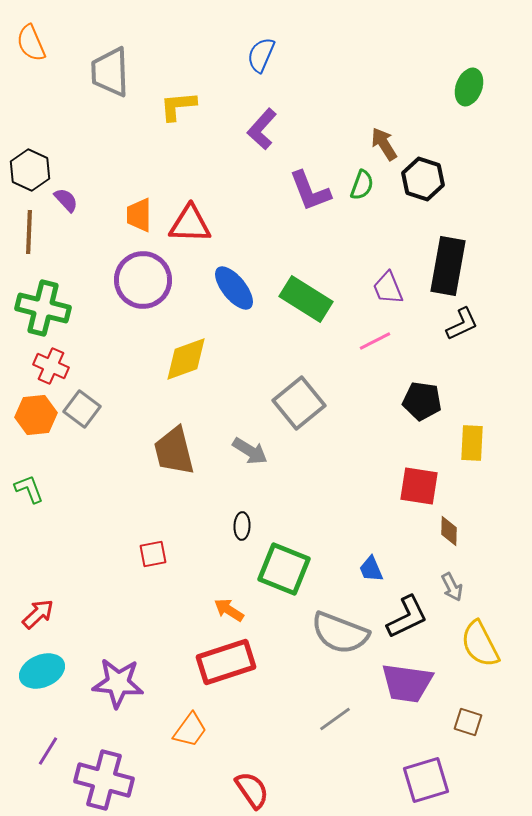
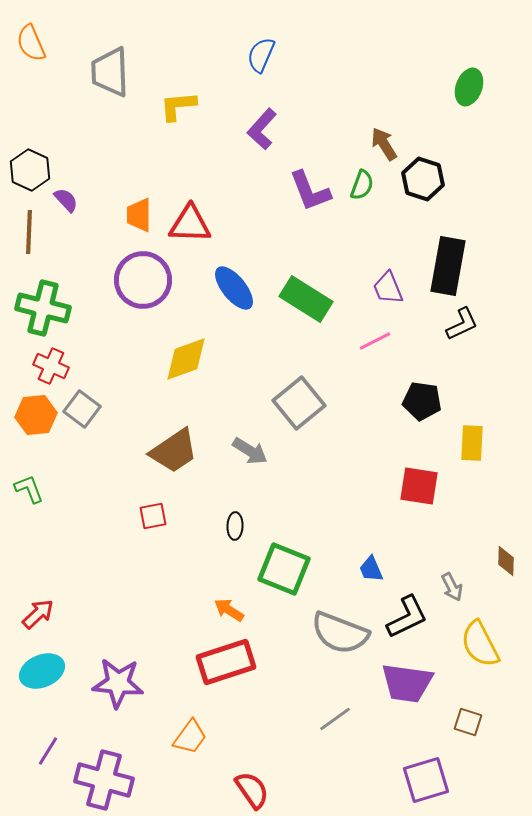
brown trapezoid at (174, 451): rotated 110 degrees counterclockwise
black ellipse at (242, 526): moved 7 px left
brown diamond at (449, 531): moved 57 px right, 30 px down
red square at (153, 554): moved 38 px up
orange trapezoid at (190, 730): moved 7 px down
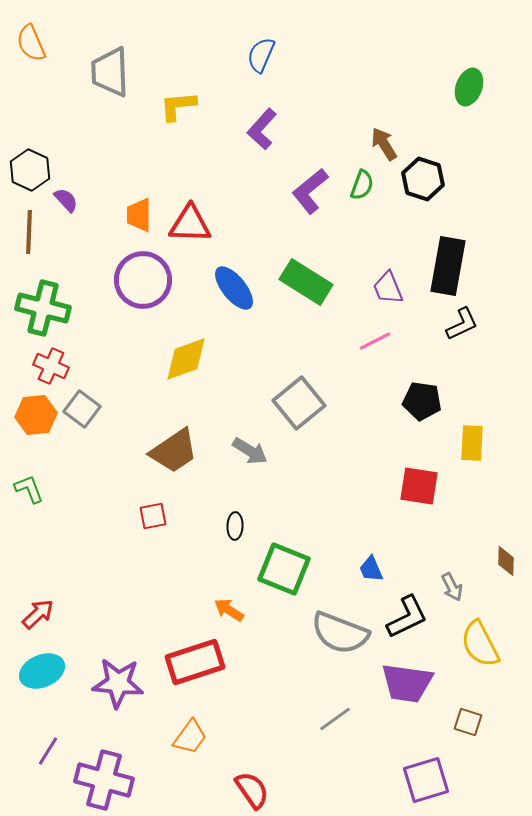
purple L-shape at (310, 191): rotated 72 degrees clockwise
green rectangle at (306, 299): moved 17 px up
red rectangle at (226, 662): moved 31 px left
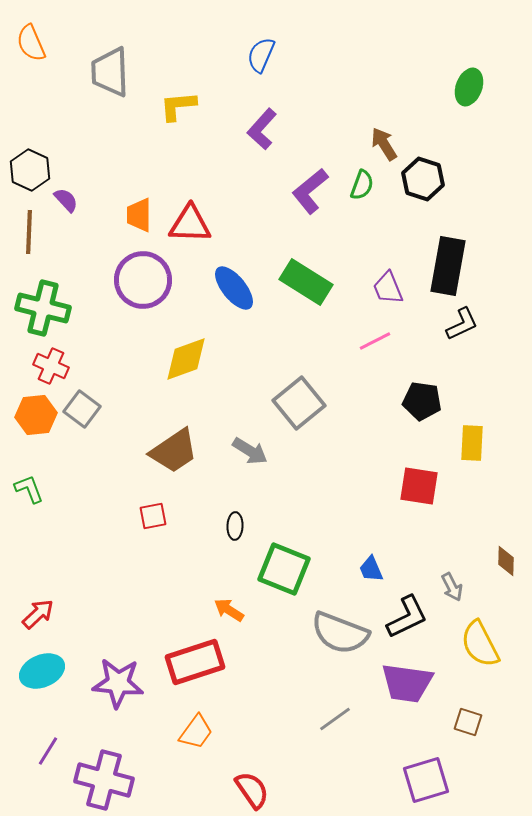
orange trapezoid at (190, 737): moved 6 px right, 5 px up
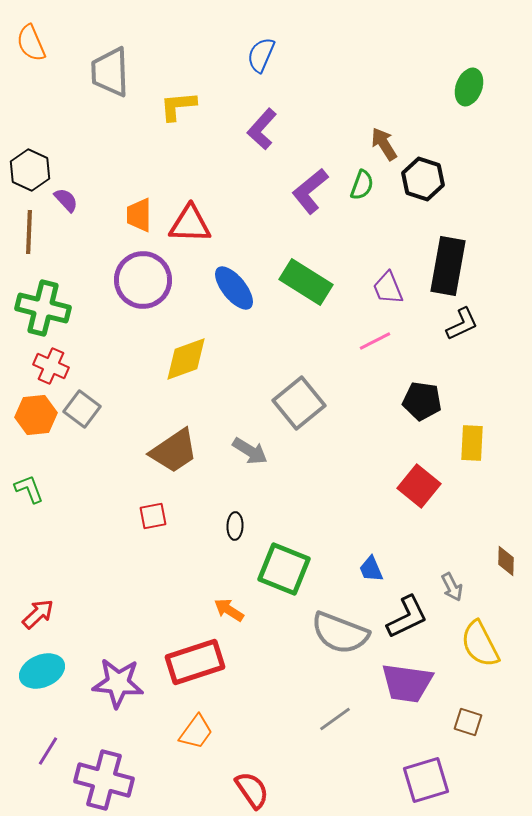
red square at (419, 486): rotated 30 degrees clockwise
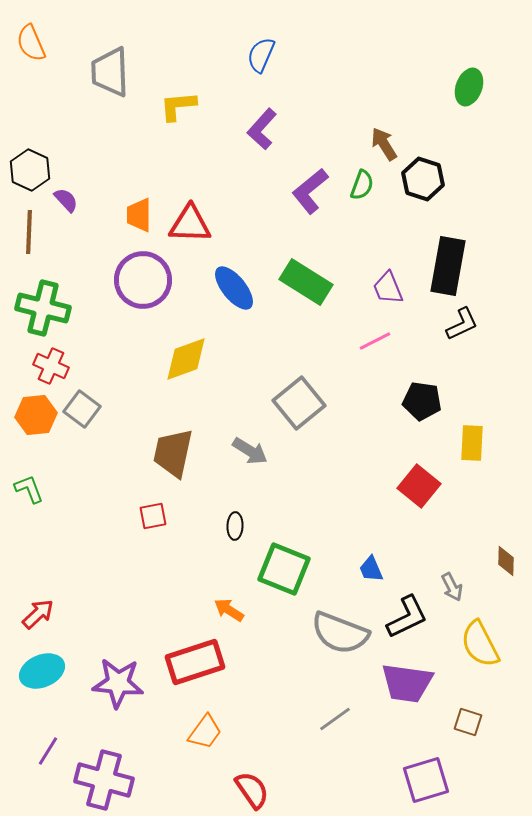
brown trapezoid at (174, 451): moved 1 px left, 2 px down; rotated 136 degrees clockwise
orange trapezoid at (196, 732): moved 9 px right
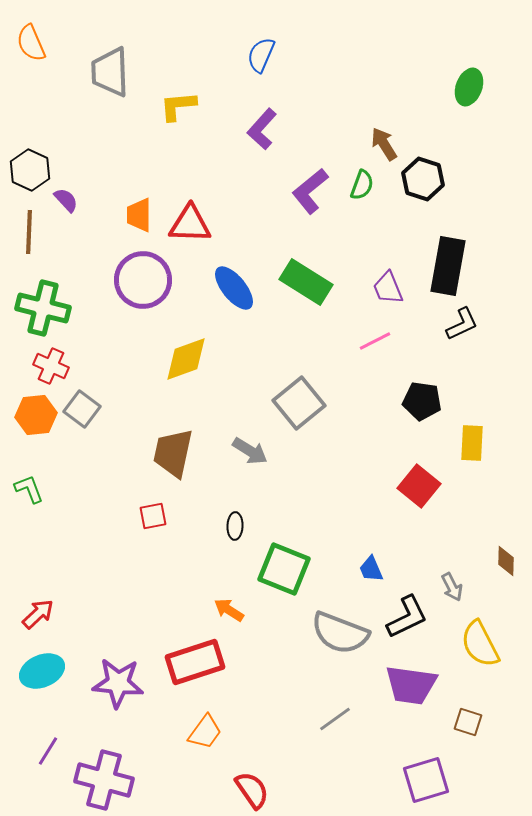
purple trapezoid at (407, 683): moved 4 px right, 2 px down
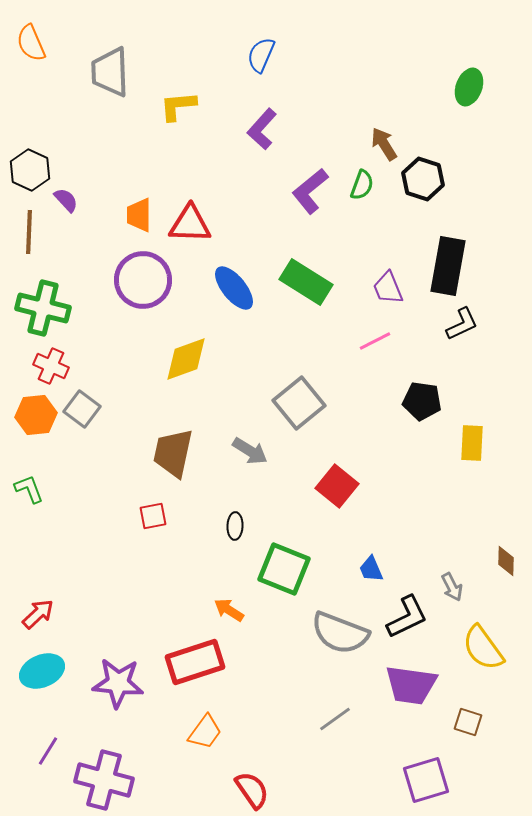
red square at (419, 486): moved 82 px left
yellow semicircle at (480, 644): moved 3 px right, 4 px down; rotated 9 degrees counterclockwise
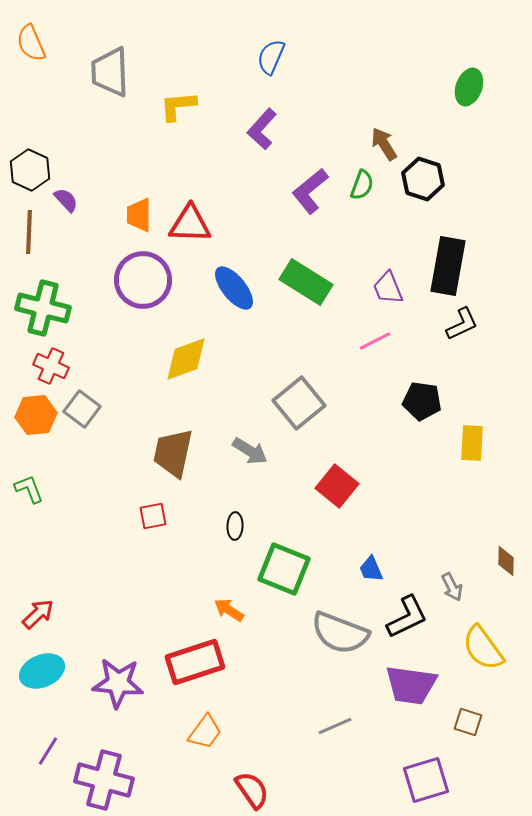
blue semicircle at (261, 55): moved 10 px right, 2 px down
gray line at (335, 719): moved 7 px down; rotated 12 degrees clockwise
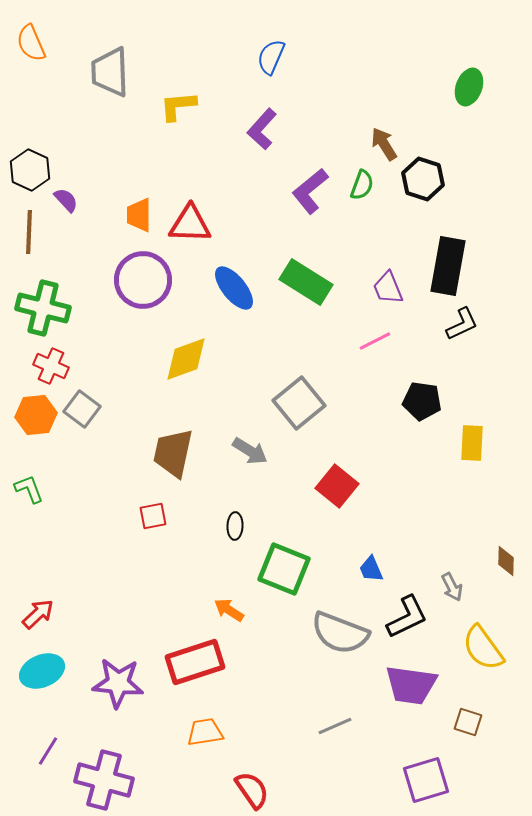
orange trapezoid at (205, 732): rotated 135 degrees counterclockwise
